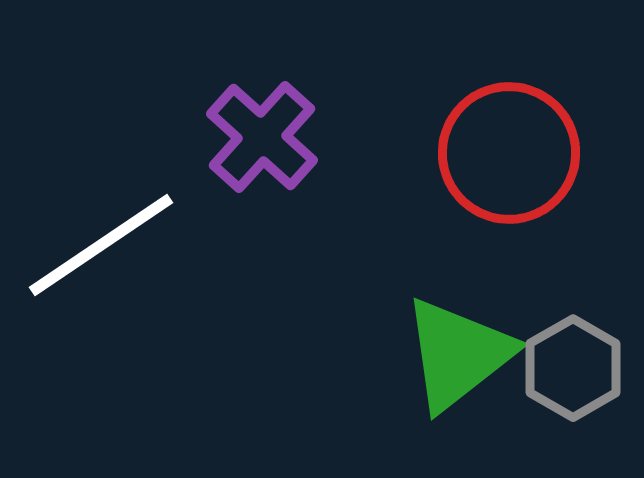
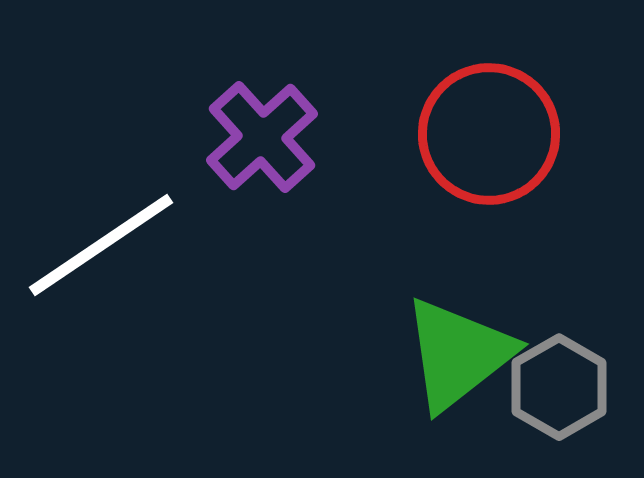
purple cross: rotated 6 degrees clockwise
red circle: moved 20 px left, 19 px up
gray hexagon: moved 14 px left, 19 px down
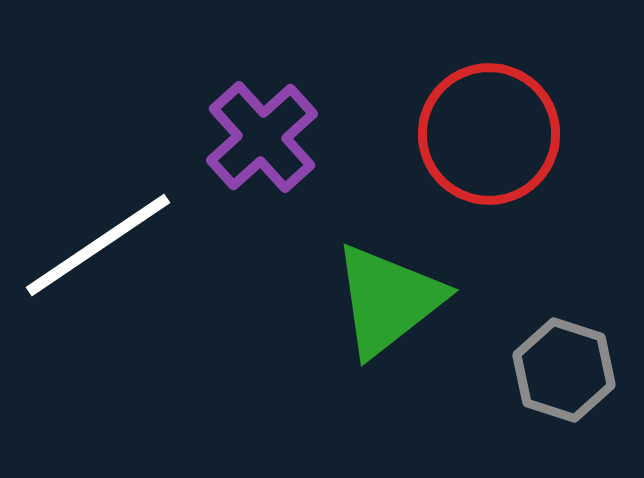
white line: moved 3 px left
green triangle: moved 70 px left, 54 px up
gray hexagon: moved 5 px right, 17 px up; rotated 12 degrees counterclockwise
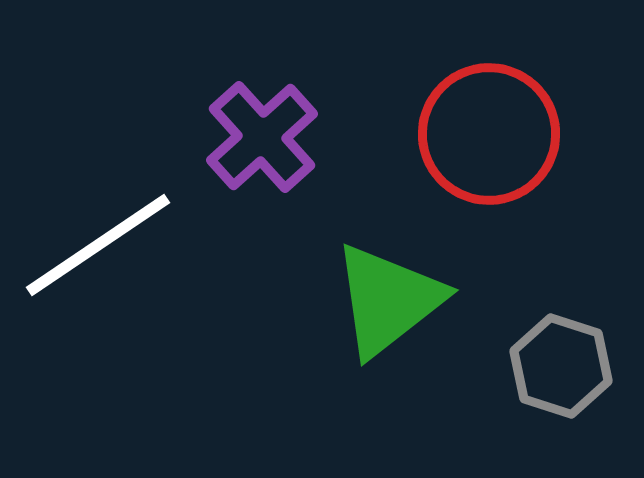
gray hexagon: moved 3 px left, 4 px up
